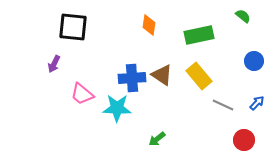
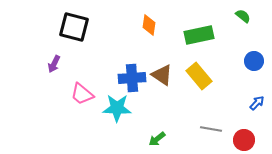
black square: moved 1 px right; rotated 8 degrees clockwise
gray line: moved 12 px left, 24 px down; rotated 15 degrees counterclockwise
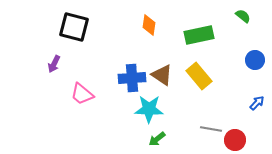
blue circle: moved 1 px right, 1 px up
cyan star: moved 32 px right, 1 px down
red circle: moved 9 px left
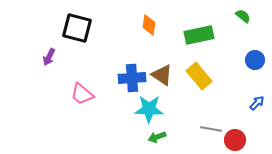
black square: moved 3 px right, 1 px down
purple arrow: moved 5 px left, 7 px up
green arrow: moved 2 px up; rotated 18 degrees clockwise
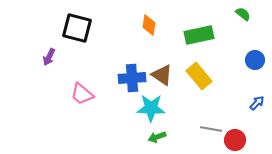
green semicircle: moved 2 px up
cyan star: moved 2 px right, 1 px up
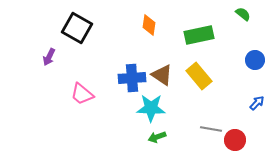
black square: rotated 16 degrees clockwise
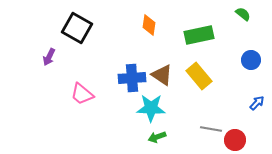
blue circle: moved 4 px left
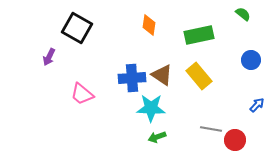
blue arrow: moved 2 px down
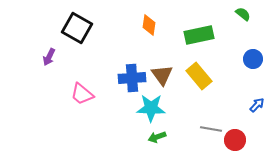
blue circle: moved 2 px right, 1 px up
brown triangle: rotated 20 degrees clockwise
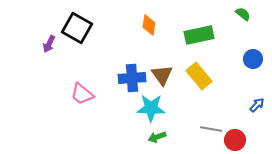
purple arrow: moved 13 px up
